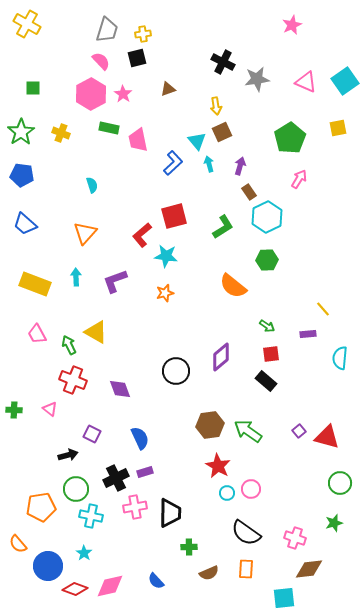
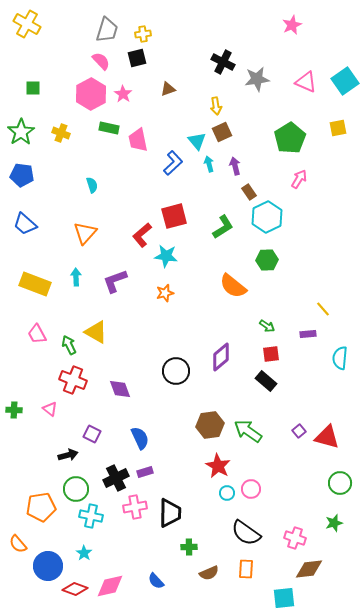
purple arrow at (240, 166): moved 5 px left; rotated 30 degrees counterclockwise
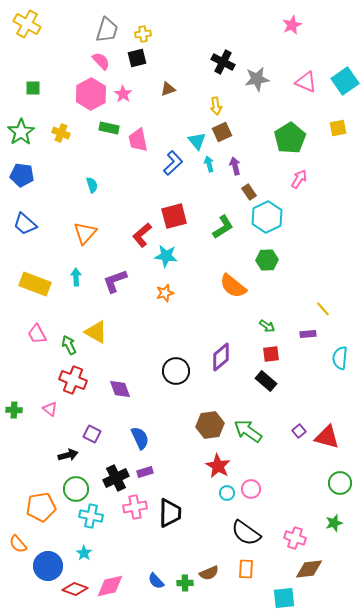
green cross at (189, 547): moved 4 px left, 36 px down
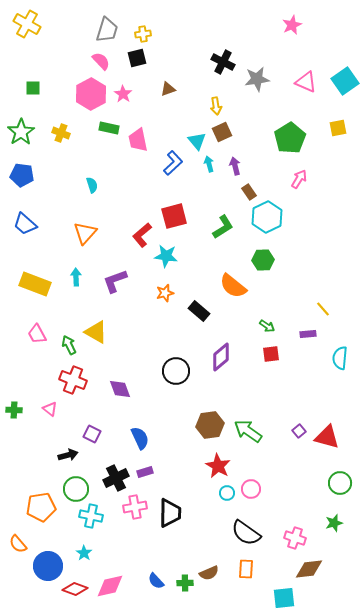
green hexagon at (267, 260): moved 4 px left
black rectangle at (266, 381): moved 67 px left, 70 px up
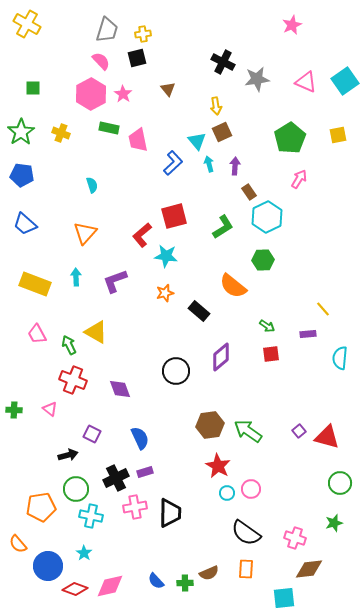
brown triangle at (168, 89): rotated 49 degrees counterclockwise
yellow square at (338, 128): moved 7 px down
purple arrow at (235, 166): rotated 18 degrees clockwise
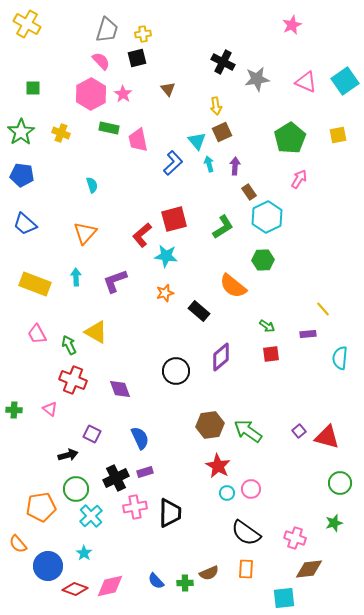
red square at (174, 216): moved 3 px down
cyan cross at (91, 516): rotated 35 degrees clockwise
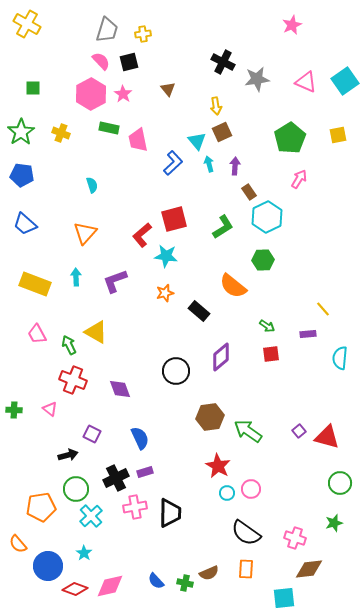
black square at (137, 58): moved 8 px left, 4 px down
brown hexagon at (210, 425): moved 8 px up
green cross at (185, 583): rotated 14 degrees clockwise
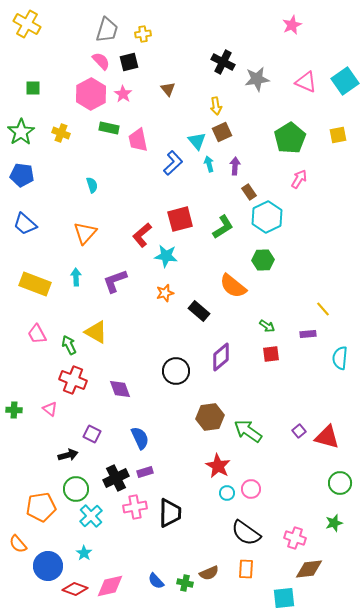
red square at (174, 219): moved 6 px right
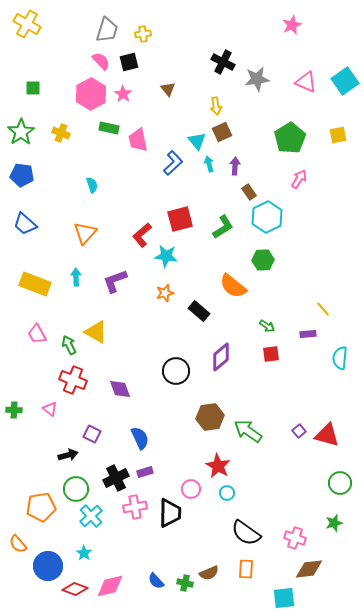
red triangle at (327, 437): moved 2 px up
pink circle at (251, 489): moved 60 px left
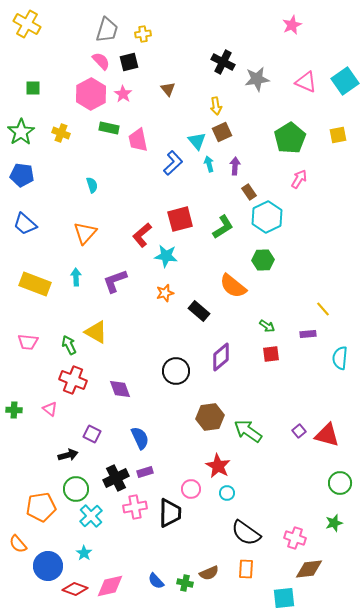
pink trapezoid at (37, 334): moved 9 px left, 8 px down; rotated 55 degrees counterclockwise
